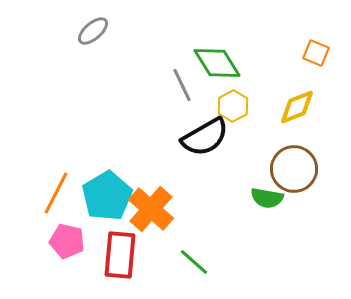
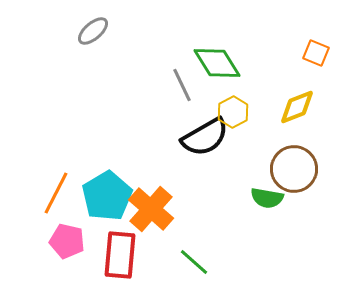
yellow hexagon: moved 6 px down
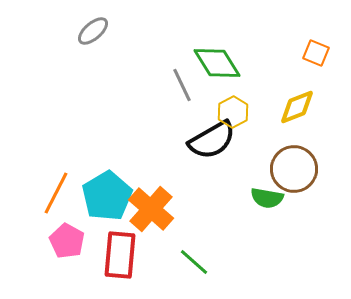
black semicircle: moved 7 px right, 3 px down
pink pentagon: rotated 16 degrees clockwise
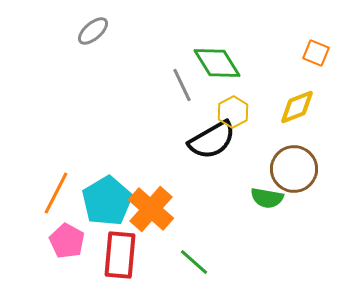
cyan pentagon: moved 5 px down
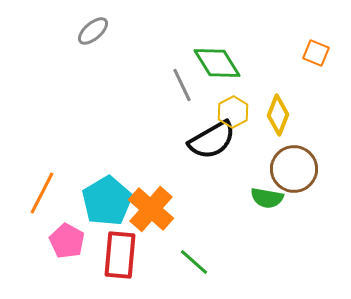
yellow diamond: moved 19 px left, 8 px down; rotated 48 degrees counterclockwise
orange line: moved 14 px left
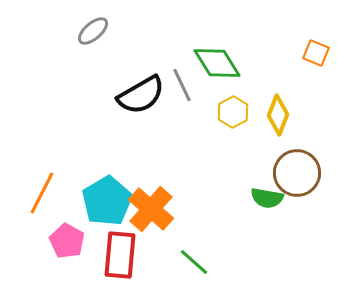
black semicircle: moved 71 px left, 45 px up
brown circle: moved 3 px right, 4 px down
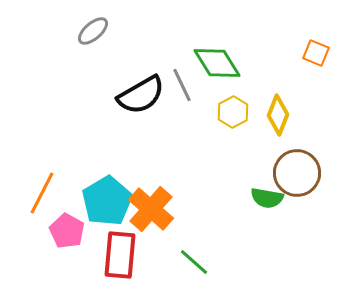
pink pentagon: moved 10 px up
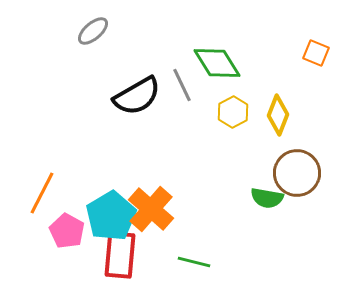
black semicircle: moved 4 px left, 1 px down
cyan pentagon: moved 4 px right, 15 px down
green line: rotated 28 degrees counterclockwise
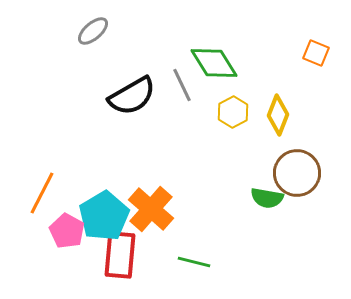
green diamond: moved 3 px left
black semicircle: moved 5 px left
cyan pentagon: moved 7 px left
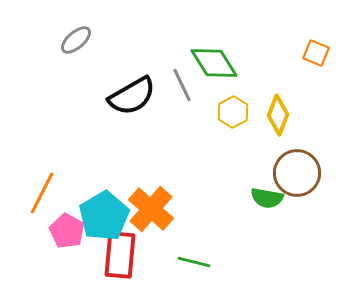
gray ellipse: moved 17 px left, 9 px down
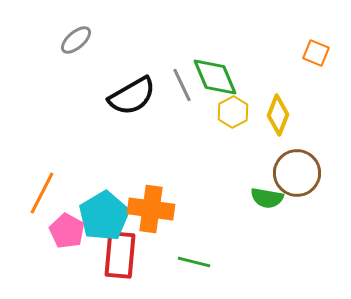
green diamond: moved 1 px right, 14 px down; rotated 9 degrees clockwise
orange cross: rotated 33 degrees counterclockwise
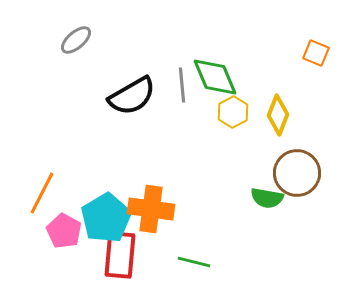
gray line: rotated 20 degrees clockwise
cyan pentagon: moved 2 px right, 2 px down
pink pentagon: moved 3 px left
